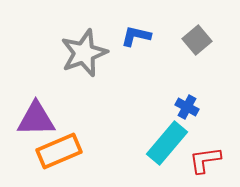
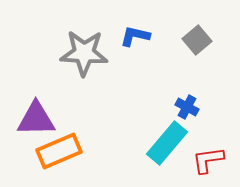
blue L-shape: moved 1 px left
gray star: rotated 24 degrees clockwise
red L-shape: moved 3 px right
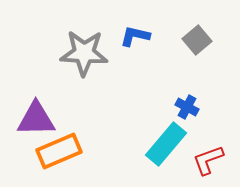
cyan rectangle: moved 1 px left, 1 px down
red L-shape: rotated 12 degrees counterclockwise
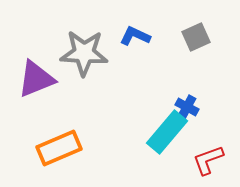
blue L-shape: rotated 12 degrees clockwise
gray square: moved 1 px left, 3 px up; rotated 16 degrees clockwise
purple triangle: moved 40 px up; rotated 21 degrees counterclockwise
cyan rectangle: moved 1 px right, 12 px up
orange rectangle: moved 3 px up
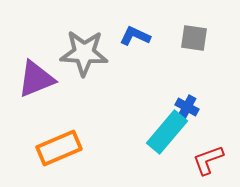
gray square: moved 2 px left, 1 px down; rotated 32 degrees clockwise
